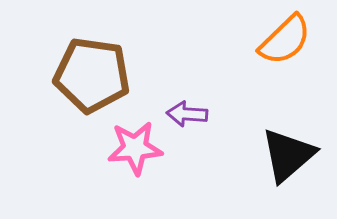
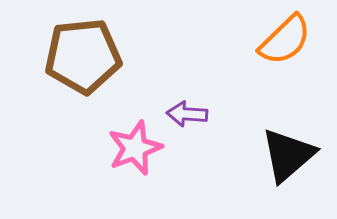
brown pentagon: moved 9 px left, 19 px up; rotated 14 degrees counterclockwise
pink star: rotated 16 degrees counterclockwise
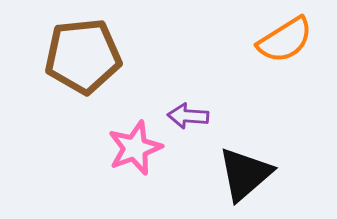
orange semicircle: rotated 12 degrees clockwise
purple arrow: moved 1 px right, 2 px down
black triangle: moved 43 px left, 19 px down
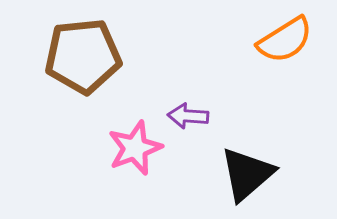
black triangle: moved 2 px right
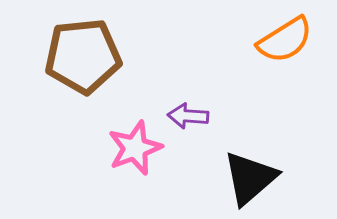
black triangle: moved 3 px right, 4 px down
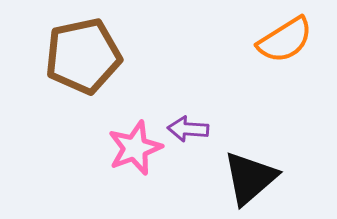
brown pentagon: rotated 6 degrees counterclockwise
purple arrow: moved 13 px down
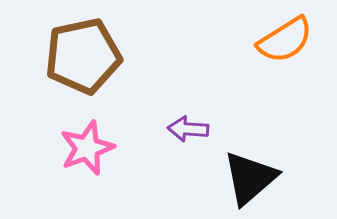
pink star: moved 48 px left
